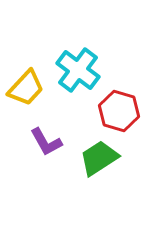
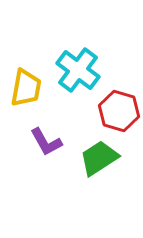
yellow trapezoid: rotated 33 degrees counterclockwise
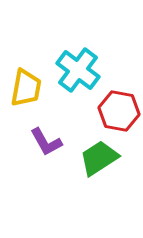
red hexagon: rotated 6 degrees counterclockwise
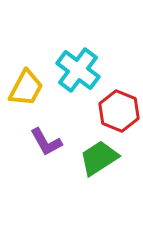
yellow trapezoid: rotated 18 degrees clockwise
red hexagon: rotated 12 degrees clockwise
